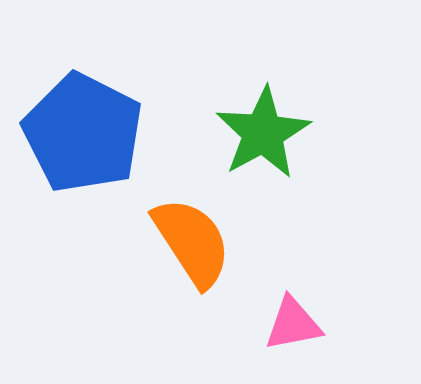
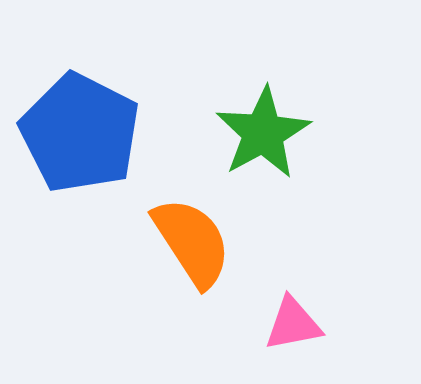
blue pentagon: moved 3 px left
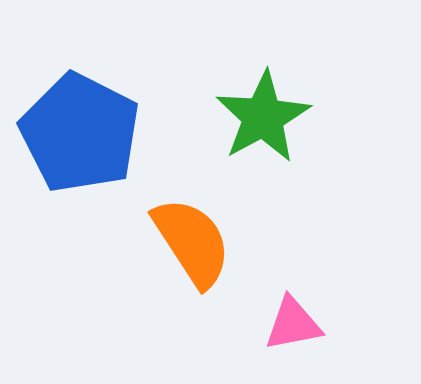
green star: moved 16 px up
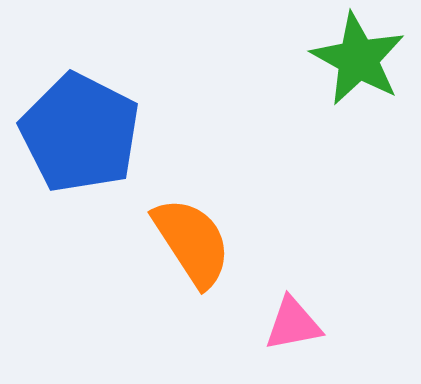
green star: moved 95 px right, 58 px up; rotated 14 degrees counterclockwise
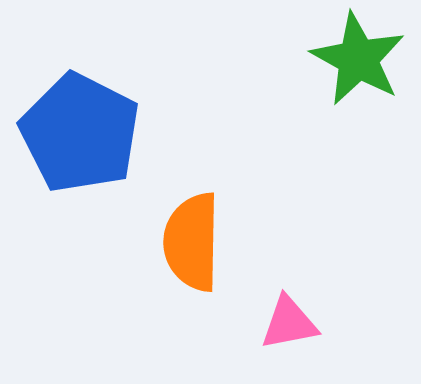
orange semicircle: rotated 146 degrees counterclockwise
pink triangle: moved 4 px left, 1 px up
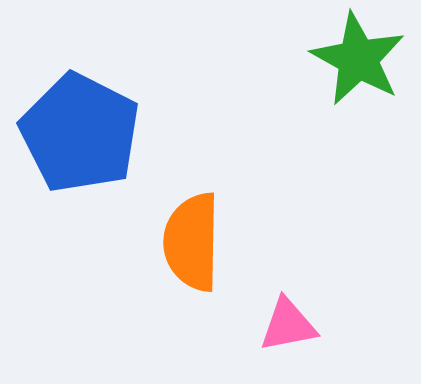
pink triangle: moved 1 px left, 2 px down
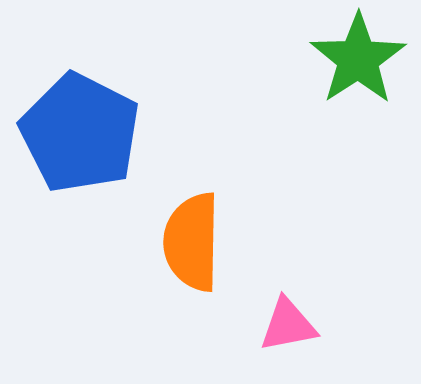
green star: rotated 10 degrees clockwise
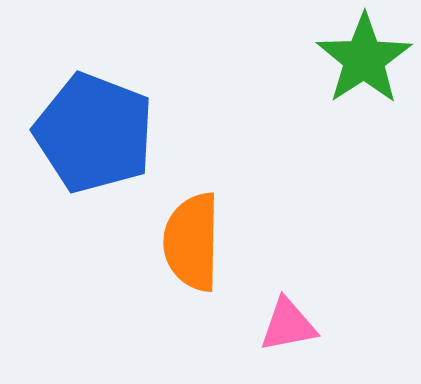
green star: moved 6 px right
blue pentagon: moved 14 px right; rotated 6 degrees counterclockwise
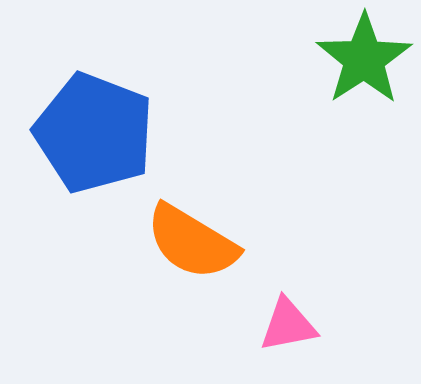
orange semicircle: rotated 60 degrees counterclockwise
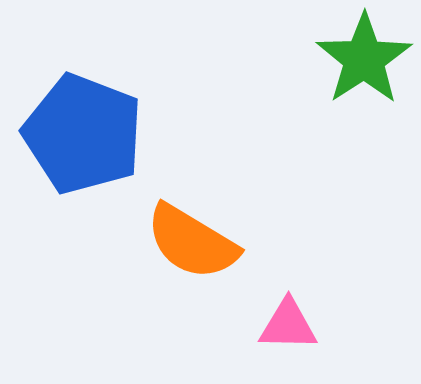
blue pentagon: moved 11 px left, 1 px down
pink triangle: rotated 12 degrees clockwise
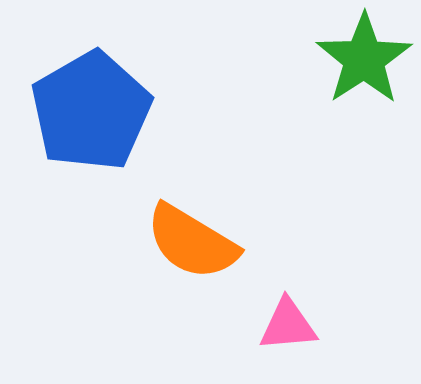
blue pentagon: moved 8 px right, 23 px up; rotated 21 degrees clockwise
pink triangle: rotated 6 degrees counterclockwise
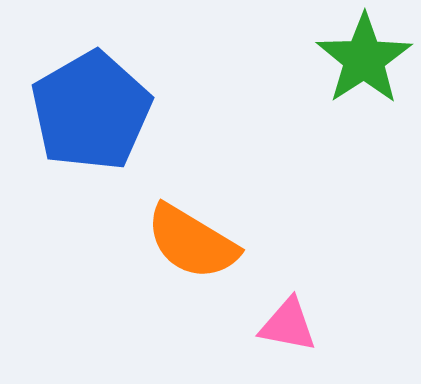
pink triangle: rotated 16 degrees clockwise
